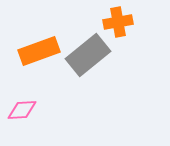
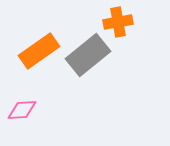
orange rectangle: rotated 15 degrees counterclockwise
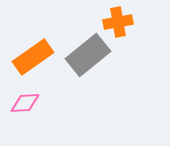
orange rectangle: moved 6 px left, 6 px down
pink diamond: moved 3 px right, 7 px up
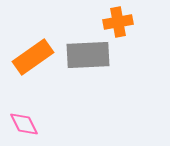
gray rectangle: rotated 36 degrees clockwise
pink diamond: moved 1 px left, 21 px down; rotated 68 degrees clockwise
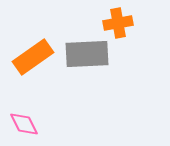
orange cross: moved 1 px down
gray rectangle: moved 1 px left, 1 px up
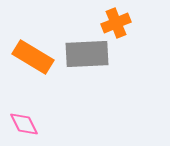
orange cross: moved 2 px left; rotated 12 degrees counterclockwise
orange rectangle: rotated 66 degrees clockwise
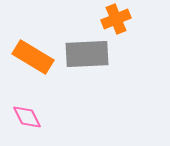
orange cross: moved 4 px up
pink diamond: moved 3 px right, 7 px up
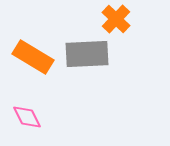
orange cross: rotated 24 degrees counterclockwise
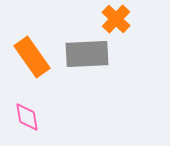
orange rectangle: moved 1 px left; rotated 24 degrees clockwise
pink diamond: rotated 16 degrees clockwise
